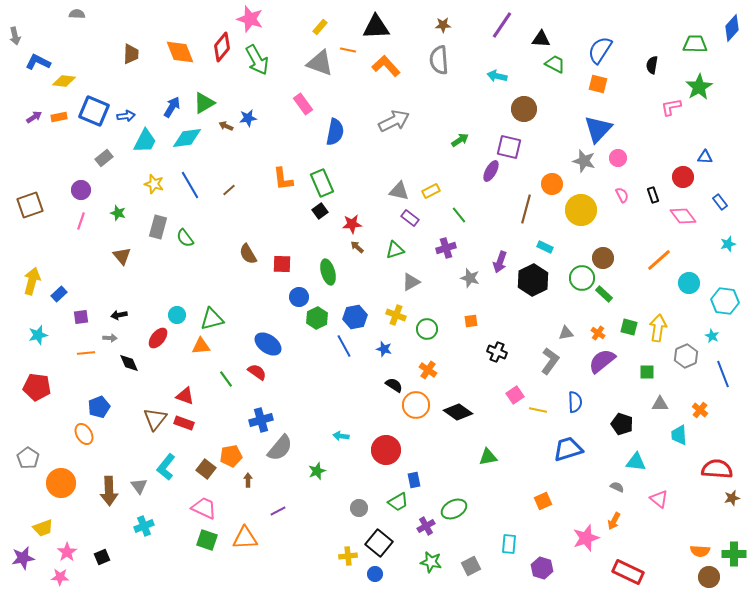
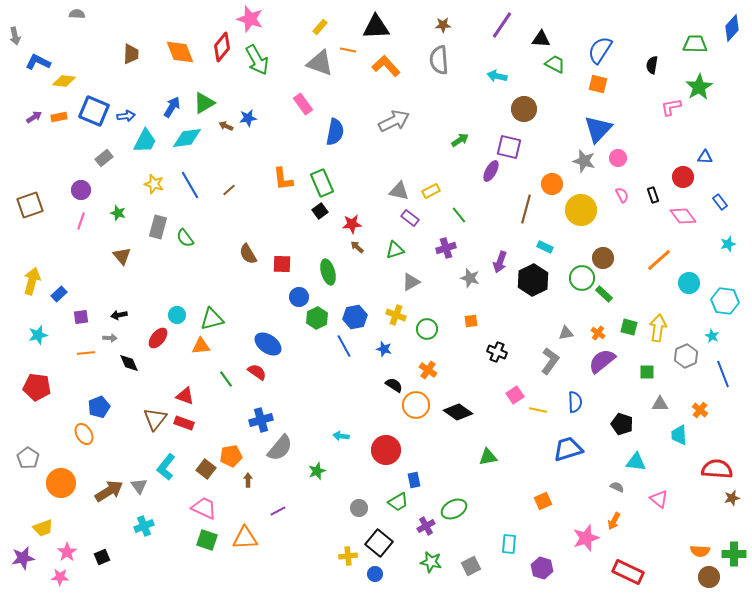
brown arrow at (109, 491): rotated 120 degrees counterclockwise
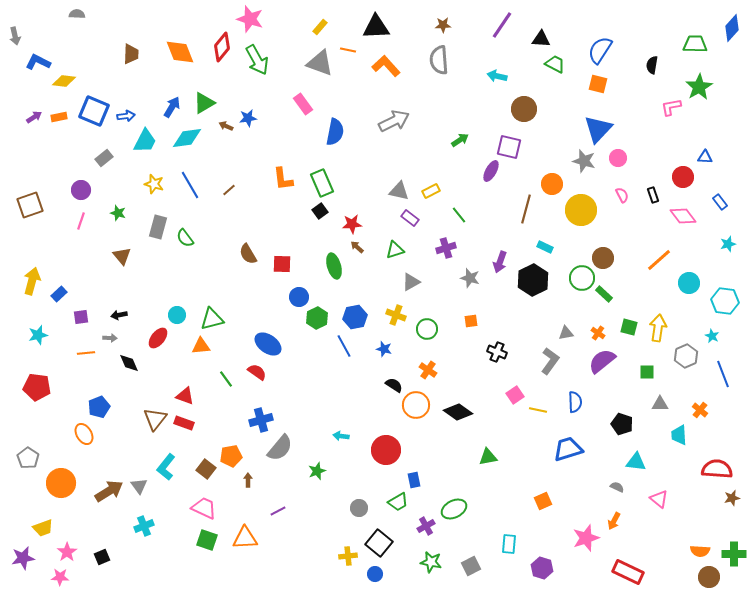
green ellipse at (328, 272): moved 6 px right, 6 px up
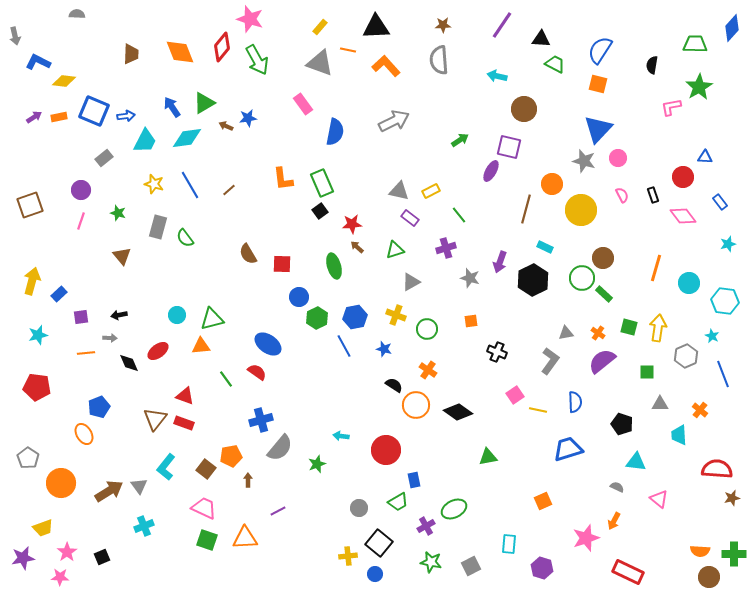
blue arrow at (172, 107): rotated 65 degrees counterclockwise
orange line at (659, 260): moved 3 px left, 8 px down; rotated 32 degrees counterclockwise
red ellipse at (158, 338): moved 13 px down; rotated 15 degrees clockwise
green star at (317, 471): moved 7 px up
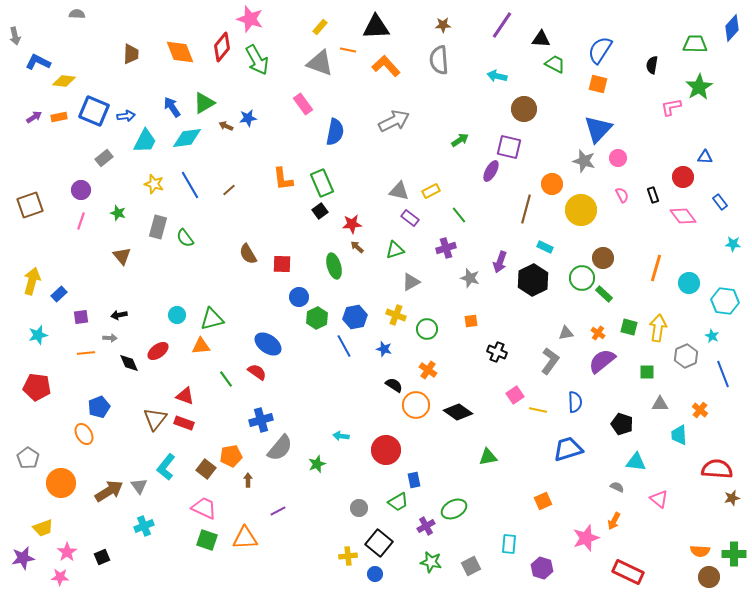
cyan star at (728, 244): moved 5 px right; rotated 21 degrees clockwise
